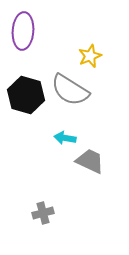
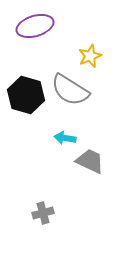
purple ellipse: moved 12 px right, 5 px up; rotated 69 degrees clockwise
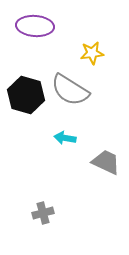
purple ellipse: rotated 21 degrees clockwise
yellow star: moved 2 px right, 3 px up; rotated 15 degrees clockwise
gray trapezoid: moved 16 px right, 1 px down
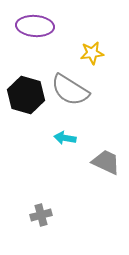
gray cross: moved 2 px left, 2 px down
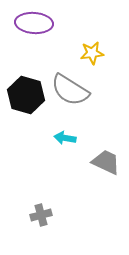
purple ellipse: moved 1 px left, 3 px up
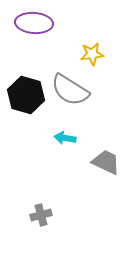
yellow star: moved 1 px down
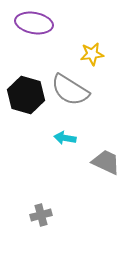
purple ellipse: rotated 6 degrees clockwise
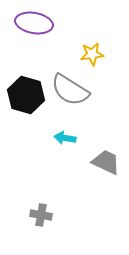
gray cross: rotated 25 degrees clockwise
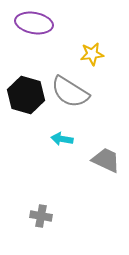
gray semicircle: moved 2 px down
cyan arrow: moved 3 px left, 1 px down
gray trapezoid: moved 2 px up
gray cross: moved 1 px down
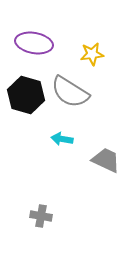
purple ellipse: moved 20 px down
